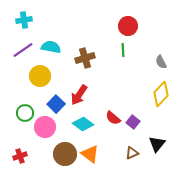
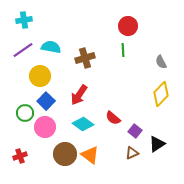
blue square: moved 10 px left, 3 px up
purple square: moved 2 px right, 9 px down
black triangle: rotated 18 degrees clockwise
orange triangle: moved 1 px down
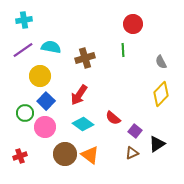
red circle: moved 5 px right, 2 px up
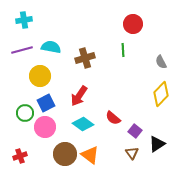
purple line: moved 1 px left; rotated 20 degrees clockwise
red arrow: moved 1 px down
blue square: moved 2 px down; rotated 18 degrees clockwise
brown triangle: rotated 40 degrees counterclockwise
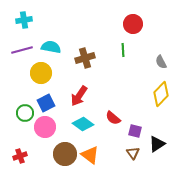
yellow circle: moved 1 px right, 3 px up
purple square: rotated 24 degrees counterclockwise
brown triangle: moved 1 px right
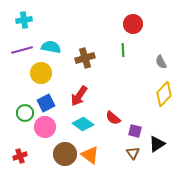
yellow diamond: moved 3 px right
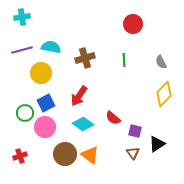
cyan cross: moved 2 px left, 3 px up
green line: moved 1 px right, 10 px down
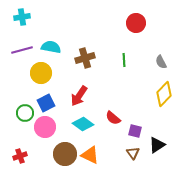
red circle: moved 3 px right, 1 px up
black triangle: moved 1 px down
orange triangle: rotated 12 degrees counterclockwise
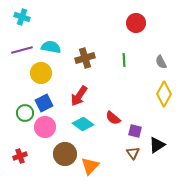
cyan cross: rotated 28 degrees clockwise
yellow diamond: rotated 15 degrees counterclockwise
blue square: moved 2 px left
orange triangle: moved 11 px down; rotated 48 degrees clockwise
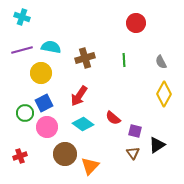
pink circle: moved 2 px right
